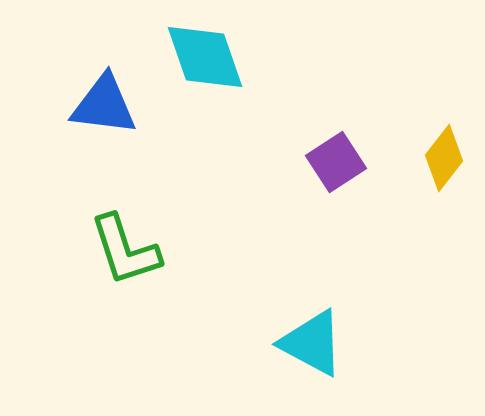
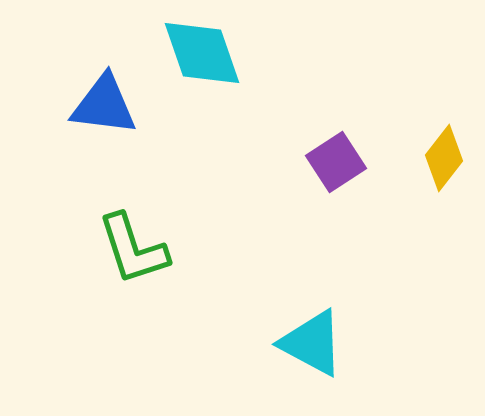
cyan diamond: moved 3 px left, 4 px up
green L-shape: moved 8 px right, 1 px up
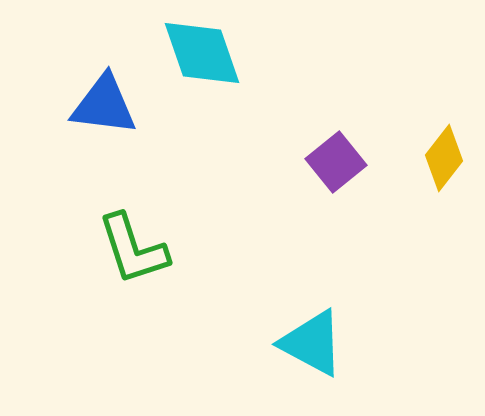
purple square: rotated 6 degrees counterclockwise
